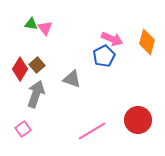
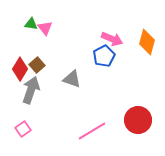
gray arrow: moved 5 px left, 4 px up
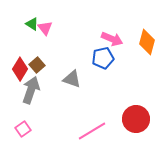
green triangle: moved 1 px right; rotated 24 degrees clockwise
blue pentagon: moved 1 px left, 2 px down; rotated 15 degrees clockwise
red circle: moved 2 px left, 1 px up
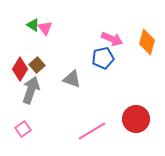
green triangle: moved 1 px right, 1 px down
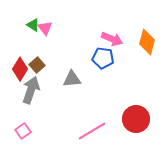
blue pentagon: rotated 20 degrees clockwise
gray triangle: rotated 24 degrees counterclockwise
pink square: moved 2 px down
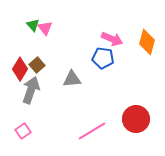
green triangle: rotated 16 degrees clockwise
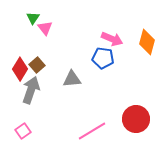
green triangle: moved 7 px up; rotated 16 degrees clockwise
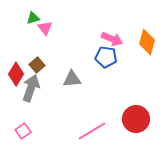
green triangle: rotated 40 degrees clockwise
blue pentagon: moved 3 px right, 1 px up
red diamond: moved 4 px left, 5 px down
gray arrow: moved 2 px up
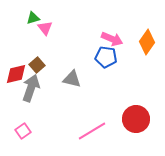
orange diamond: rotated 20 degrees clockwise
red diamond: rotated 45 degrees clockwise
gray triangle: rotated 18 degrees clockwise
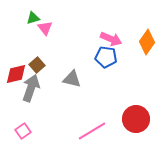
pink arrow: moved 1 px left
